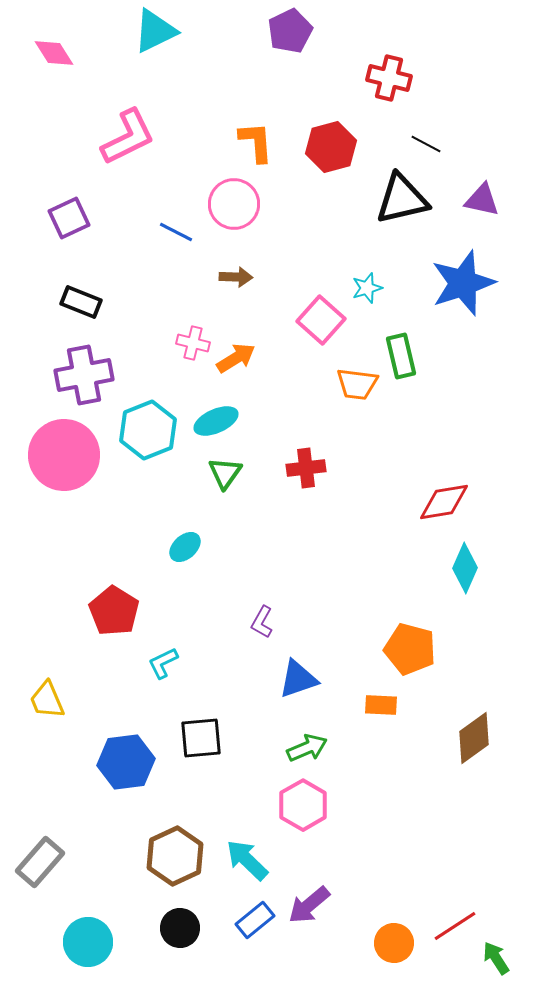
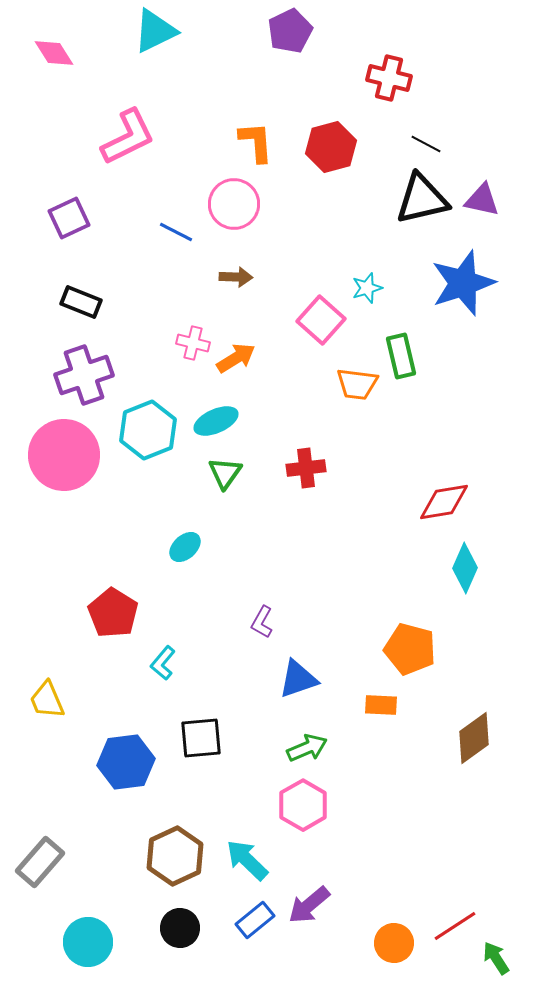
black triangle at (402, 199): moved 20 px right
purple cross at (84, 375): rotated 8 degrees counterclockwise
red pentagon at (114, 611): moved 1 px left, 2 px down
cyan L-shape at (163, 663): rotated 24 degrees counterclockwise
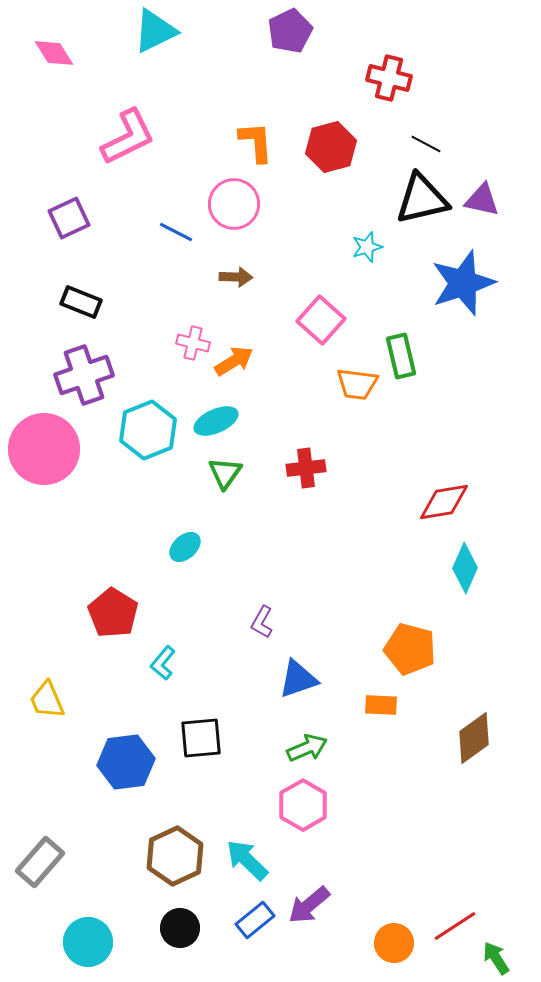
cyan star at (367, 288): moved 41 px up
orange arrow at (236, 358): moved 2 px left, 3 px down
pink circle at (64, 455): moved 20 px left, 6 px up
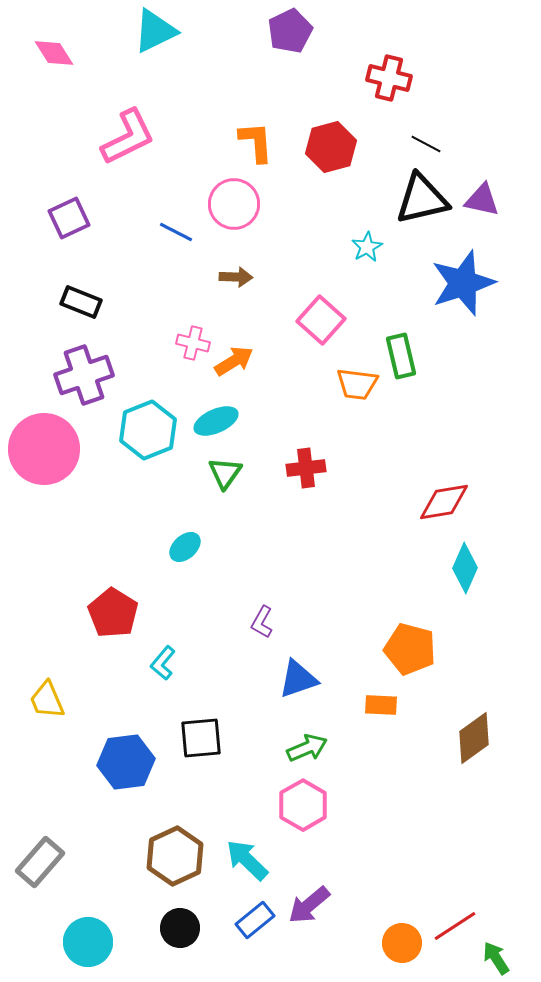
cyan star at (367, 247): rotated 12 degrees counterclockwise
orange circle at (394, 943): moved 8 px right
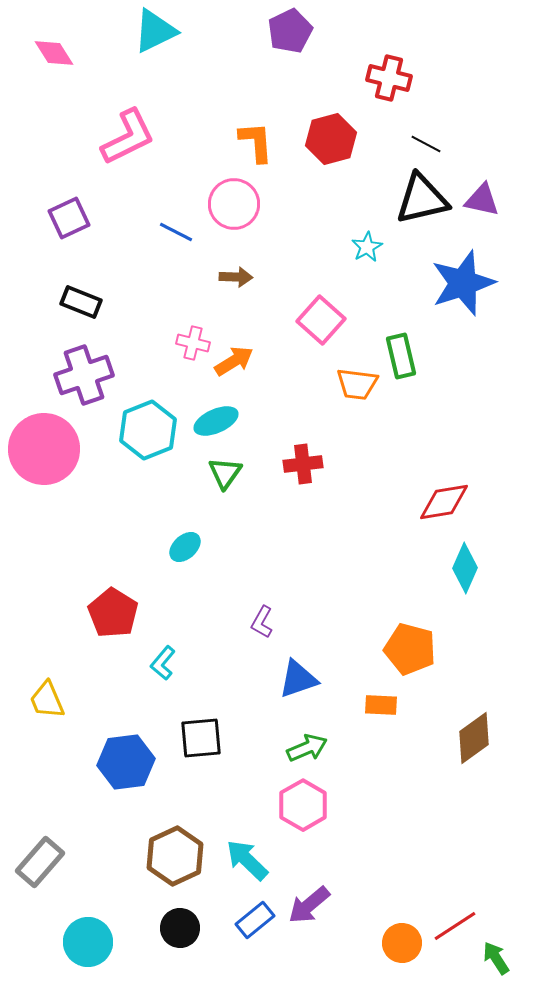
red hexagon at (331, 147): moved 8 px up
red cross at (306, 468): moved 3 px left, 4 px up
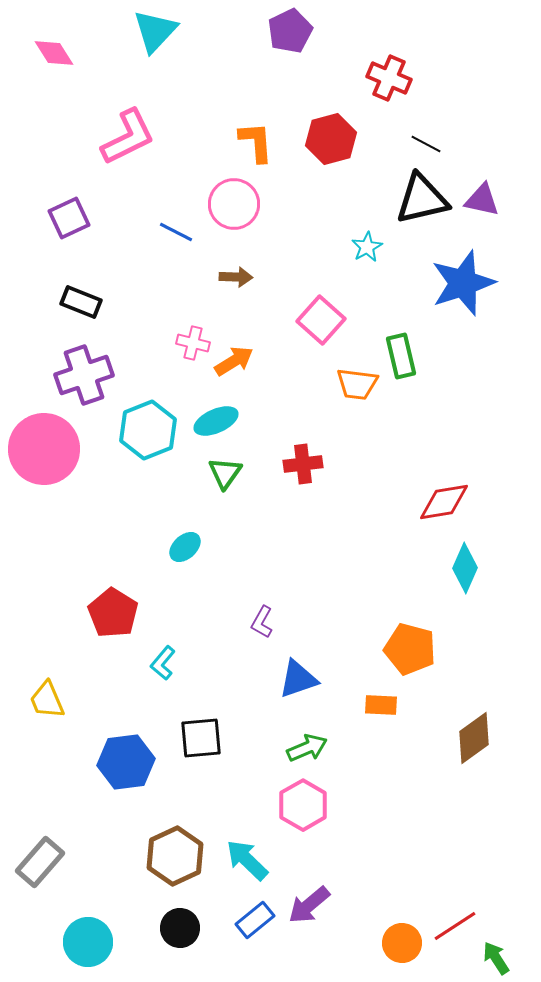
cyan triangle at (155, 31): rotated 21 degrees counterclockwise
red cross at (389, 78): rotated 9 degrees clockwise
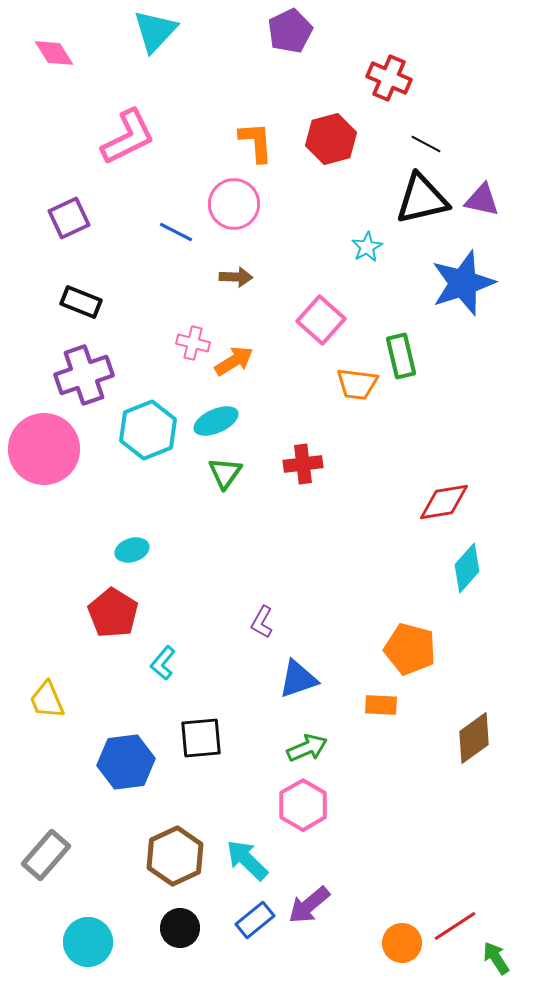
cyan ellipse at (185, 547): moved 53 px left, 3 px down; rotated 24 degrees clockwise
cyan diamond at (465, 568): moved 2 px right; rotated 18 degrees clockwise
gray rectangle at (40, 862): moved 6 px right, 7 px up
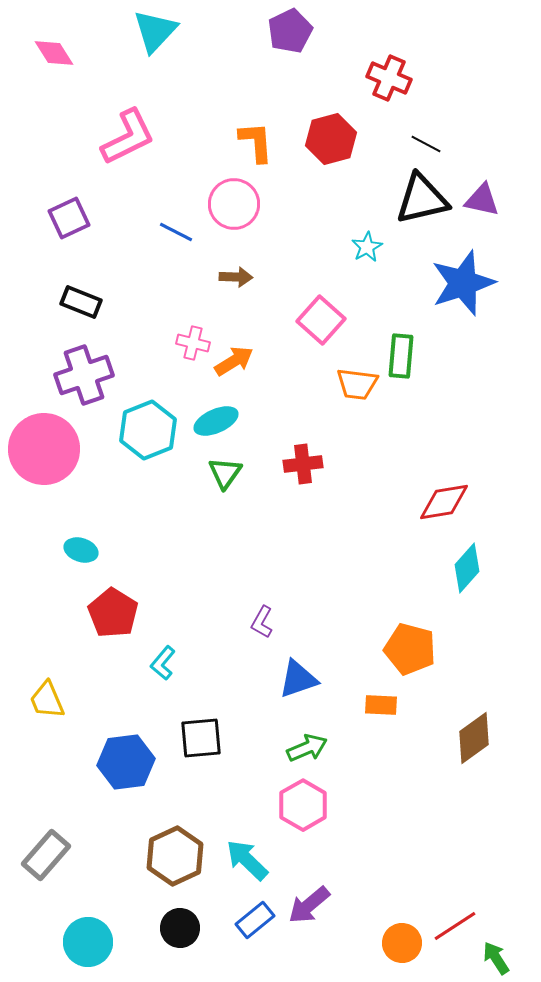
green rectangle at (401, 356): rotated 18 degrees clockwise
cyan ellipse at (132, 550): moved 51 px left; rotated 36 degrees clockwise
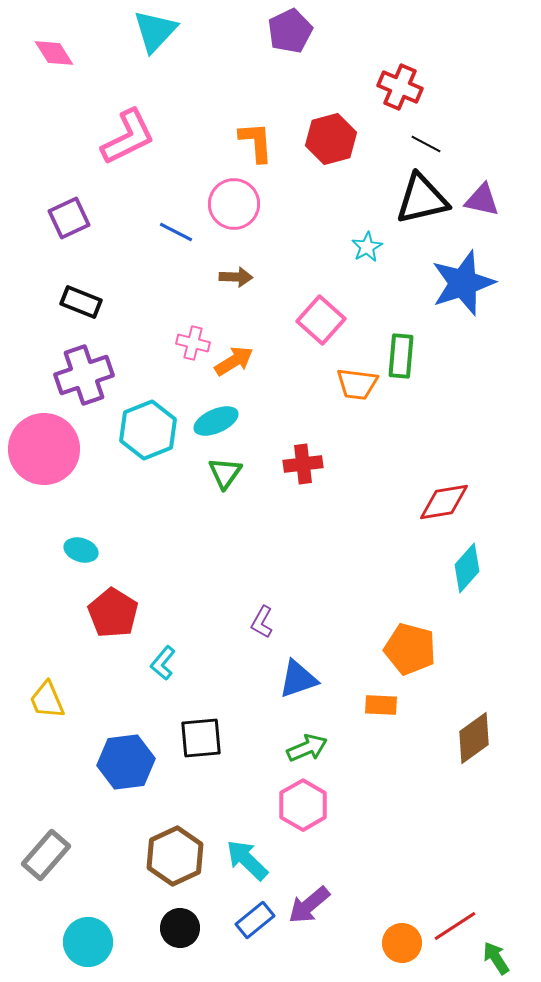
red cross at (389, 78): moved 11 px right, 9 px down
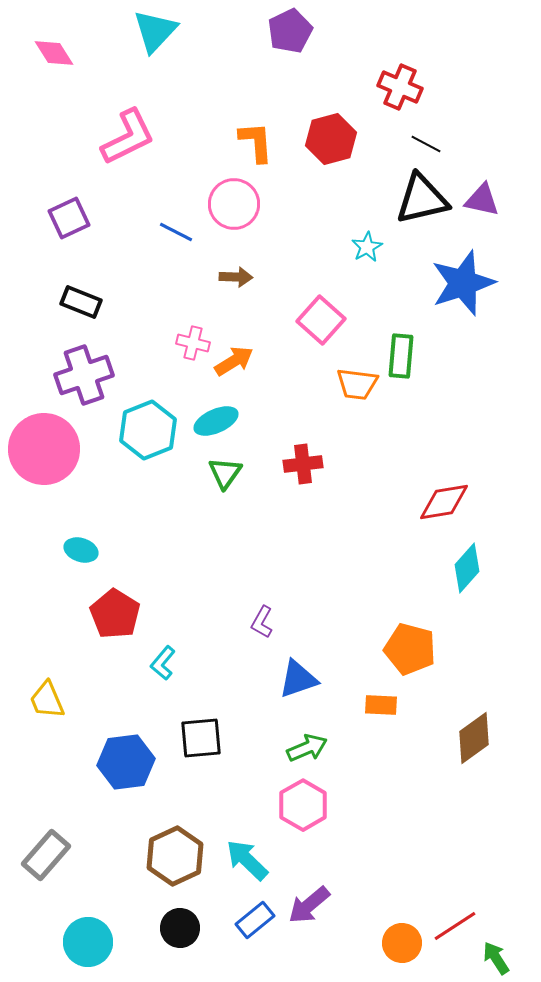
red pentagon at (113, 613): moved 2 px right, 1 px down
